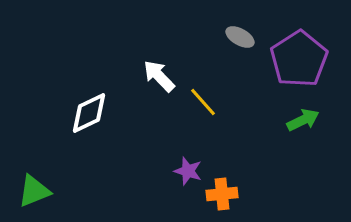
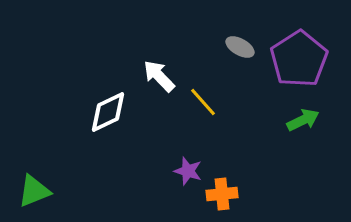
gray ellipse: moved 10 px down
white diamond: moved 19 px right, 1 px up
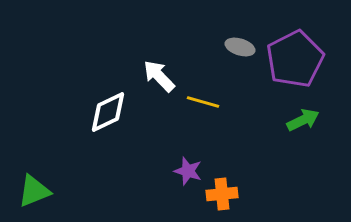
gray ellipse: rotated 12 degrees counterclockwise
purple pentagon: moved 4 px left; rotated 6 degrees clockwise
yellow line: rotated 32 degrees counterclockwise
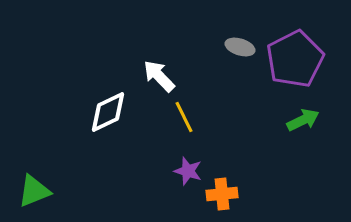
yellow line: moved 19 px left, 15 px down; rotated 48 degrees clockwise
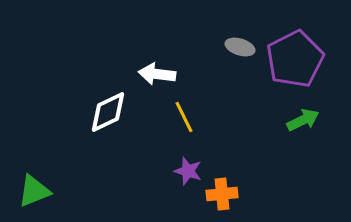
white arrow: moved 2 px left, 2 px up; rotated 39 degrees counterclockwise
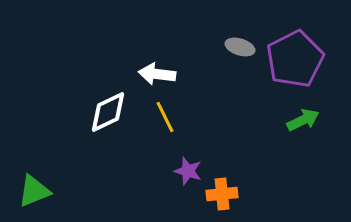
yellow line: moved 19 px left
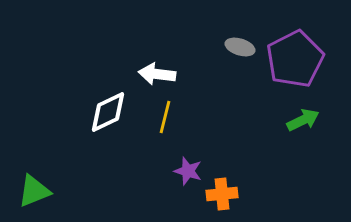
yellow line: rotated 40 degrees clockwise
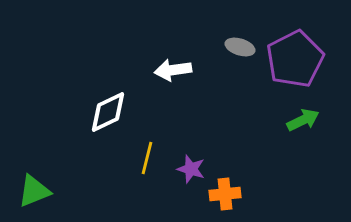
white arrow: moved 16 px right, 4 px up; rotated 15 degrees counterclockwise
yellow line: moved 18 px left, 41 px down
purple star: moved 3 px right, 2 px up
orange cross: moved 3 px right
